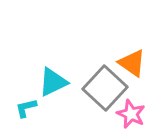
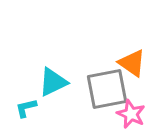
gray square: moved 2 px right, 1 px down; rotated 36 degrees clockwise
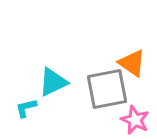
pink star: moved 4 px right, 6 px down
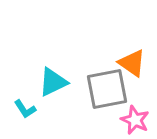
cyan L-shape: moved 1 px left, 1 px down; rotated 110 degrees counterclockwise
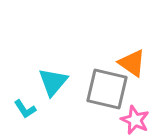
cyan triangle: rotated 24 degrees counterclockwise
gray square: rotated 24 degrees clockwise
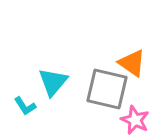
cyan L-shape: moved 3 px up
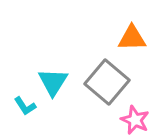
orange triangle: moved 25 px up; rotated 36 degrees counterclockwise
cyan triangle: rotated 8 degrees counterclockwise
gray square: moved 7 px up; rotated 27 degrees clockwise
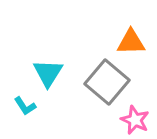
orange triangle: moved 1 px left, 4 px down
cyan triangle: moved 5 px left, 9 px up
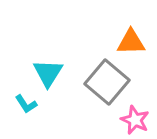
cyan L-shape: moved 1 px right, 2 px up
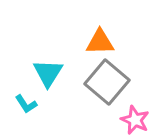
orange triangle: moved 31 px left
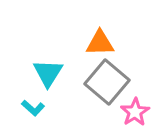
orange triangle: moved 1 px down
cyan L-shape: moved 7 px right, 4 px down; rotated 15 degrees counterclockwise
pink star: moved 8 px up; rotated 16 degrees clockwise
